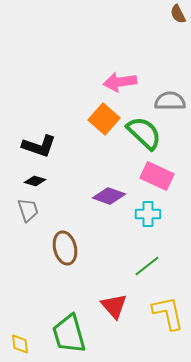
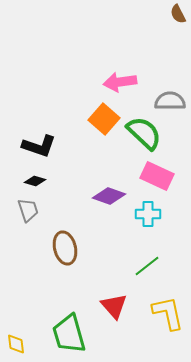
yellow diamond: moved 4 px left
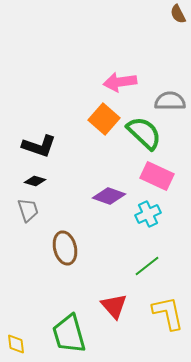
cyan cross: rotated 25 degrees counterclockwise
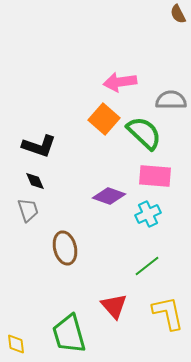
gray semicircle: moved 1 px right, 1 px up
pink rectangle: moved 2 px left; rotated 20 degrees counterclockwise
black diamond: rotated 50 degrees clockwise
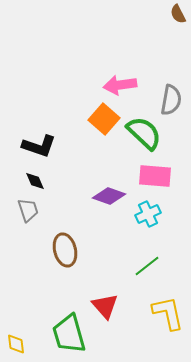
pink arrow: moved 3 px down
gray semicircle: rotated 100 degrees clockwise
brown ellipse: moved 2 px down
red triangle: moved 9 px left
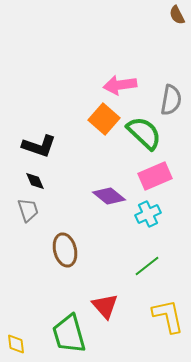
brown semicircle: moved 1 px left, 1 px down
pink rectangle: rotated 28 degrees counterclockwise
purple diamond: rotated 20 degrees clockwise
yellow L-shape: moved 3 px down
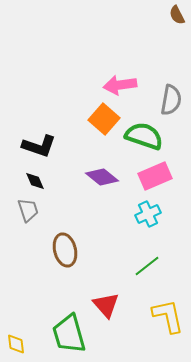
green semicircle: moved 3 px down; rotated 24 degrees counterclockwise
purple diamond: moved 7 px left, 19 px up
red triangle: moved 1 px right, 1 px up
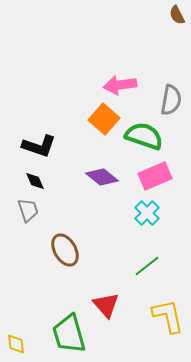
cyan cross: moved 1 px left, 1 px up; rotated 20 degrees counterclockwise
brown ellipse: rotated 16 degrees counterclockwise
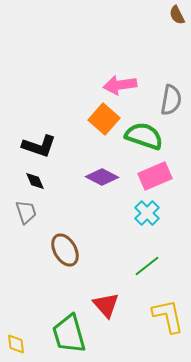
purple diamond: rotated 12 degrees counterclockwise
gray trapezoid: moved 2 px left, 2 px down
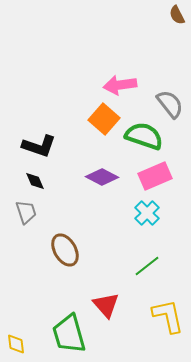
gray semicircle: moved 1 px left, 4 px down; rotated 48 degrees counterclockwise
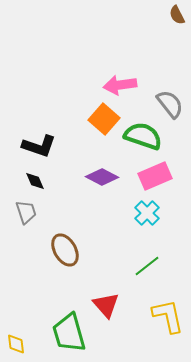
green semicircle: moved 1 px left
green trapezoid: moved 1 px up
